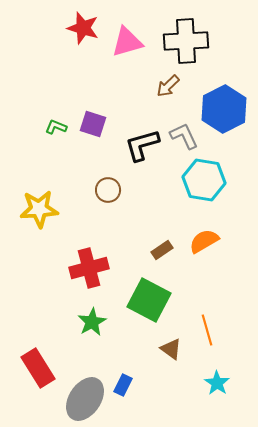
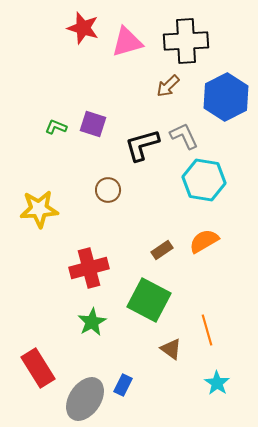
blue hexagon: moved 2 px right, 12 px up
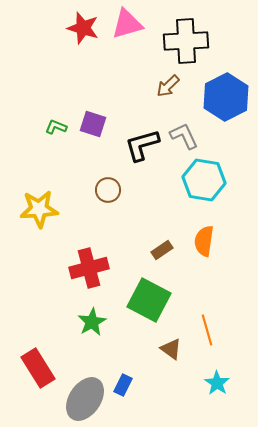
pink triangle: moved 18 px up
orange semicircle: rotated 52 degrees counterclockwise
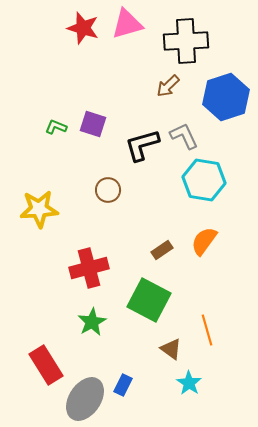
blue hexagon: rotated 9 degrees clockwise
orange semicircle: rotated 28 degrees clockwise
red rectangle: moved 8 px right, 3 px up
cyan star: moved 28 px left
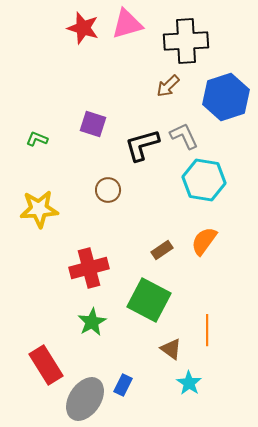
green L-shape: moved 19 px left, 12 px down
orange line: rotated 16 degrees clockwise
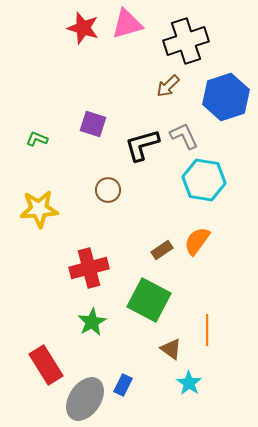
black cross: rotated 15 degrees counterclockwise
orange semicircle: moved 7 px left
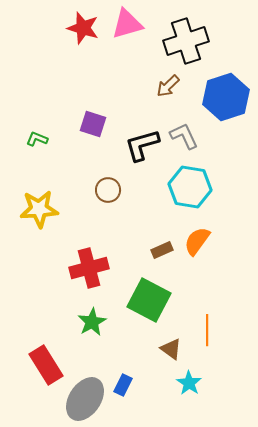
cyan hexagon: moved 14 px left, 7 px down
brown rectangle: rotated 10 degrees clockwise
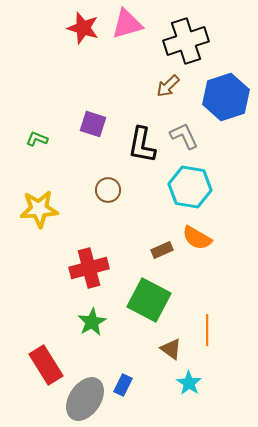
black L-shape: rotated 63 degrees counterclockwise
orange semicircle: moved 3 px up; rotated 96 degrees counterclockwise
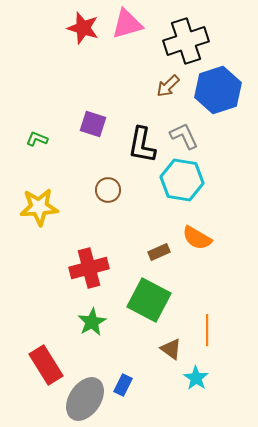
blue hexagon: moved 8 px left, 7 px up
cyan hexagon: moved 8 px left, 7 px up
yellow star: moved 2 px up
brown rectangle: moved 3 px left, 2 px down
cyan star: moved 7 px right, 5 px up
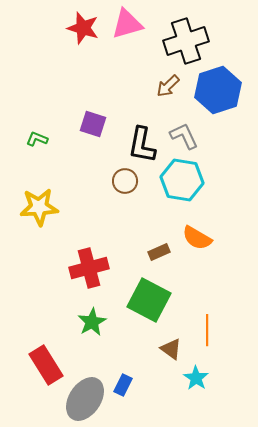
brown circle: moved 17 px right, 9 px up
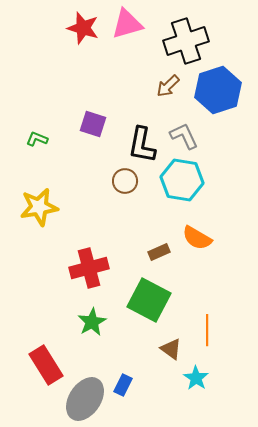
yellow star: rotated 6 degrees counterclockwise
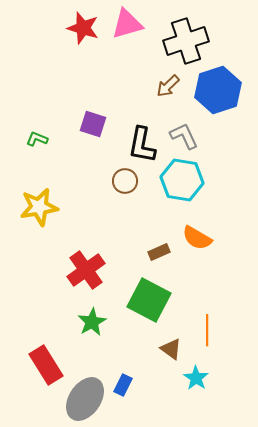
red cross: moved 3 px left, 2 px down; rotated 21 degrees counterclockwise
